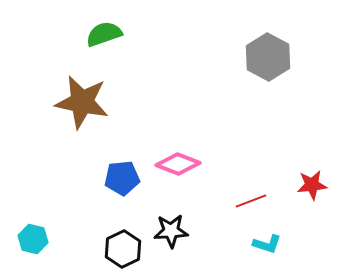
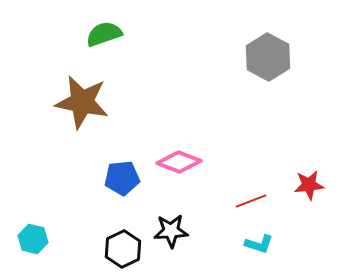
pink diamond: moved 1 px right, 2 px up
red star: moved 3 px left
cyan L-shape: moved 8 px left
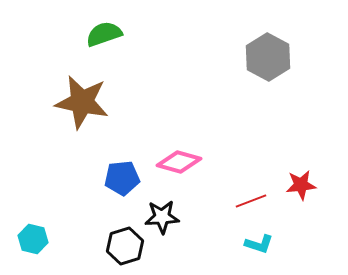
pink diamond: rotated 6 degrees counterclockwise
red star: moved 8 px left
black star: moved 9 px left, 14 px up
black hexagon: moved 2 px right, 3 px up; rotated 9 degrees clockwise
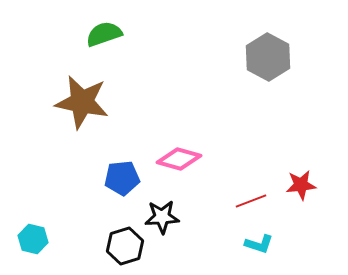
pink diamond: moved 3 px up
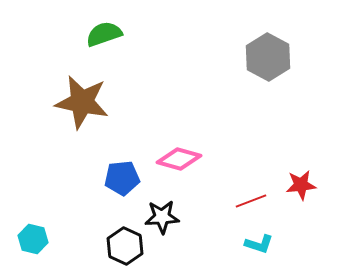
black hexagon: rotated 18 degrees counterclockwise
